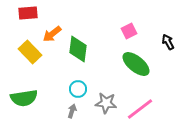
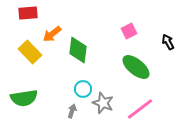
green diamond: moved 1 px down
green ellipse: moved 3 px down
cyan circle: moved 5 px right
gray star: moved 3 px left; rotated 15 degrees clockwise
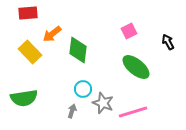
pink line: moved 7 px left, 3 px down; rotated 20 degrees clockwise
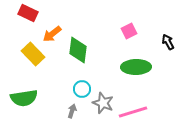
red rectangle: rotated 30 degrees clockwise
yellow rectangle: moved 3 px right, 2 px down
green ellipse: rotated 40 degrees counterclockwise
cyan circle: moved 1 px left
